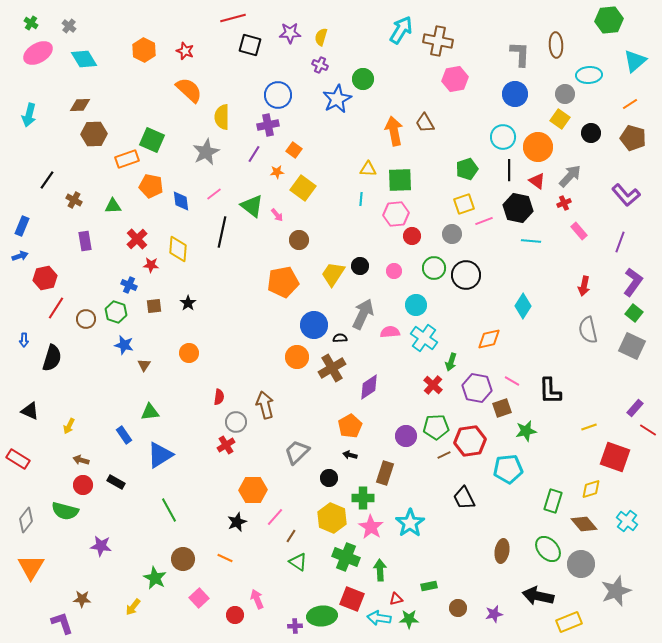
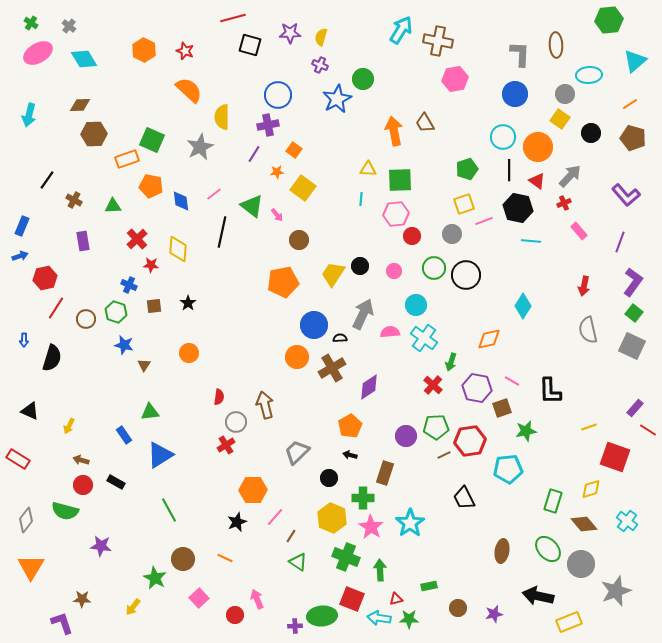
gray star at (206, 152): moved 6 px left, 5 px up
purple rectangle at (85, 241): moved 2 px left
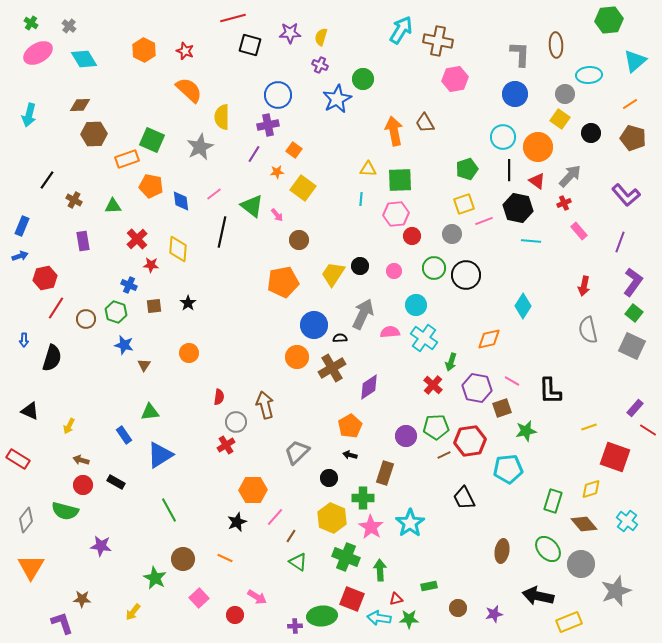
pink arrow at (257, 599): moved 2 px up; rotated 144 degrees clockwise
yellow arrow at (133, 607): moved 5 px down
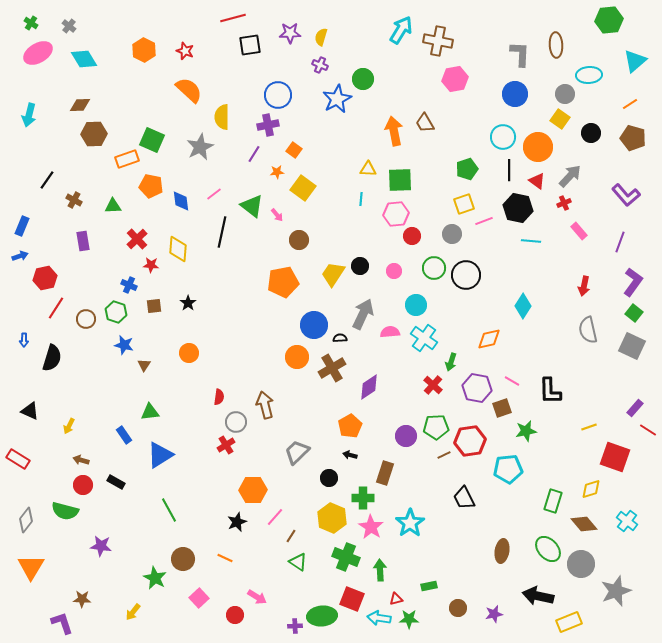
black square at (250, 45): rotated 25 degrees counterclockwise
